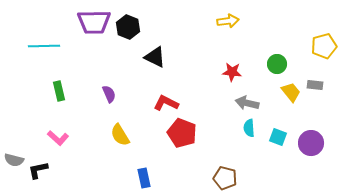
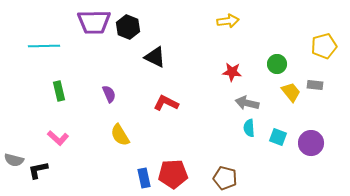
red pentagon: moved 9 px left, 41 px down; rotated 24 degrees counterclockwise
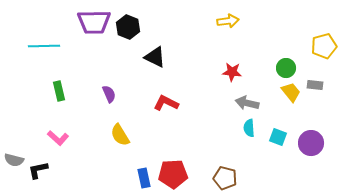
green circle: moved 9 px right, 4 px down
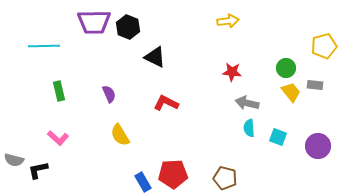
purple circle: moved 7 px right, 3 px down
blue rectangle: moved 1 px left, 4 px down; rotated 18 degrees counterclockwise
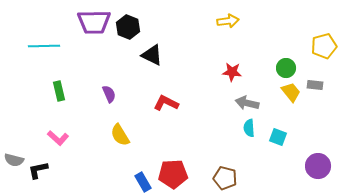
black triangle: moved 3 px left, 2 px up
purple circle: moved 20 px down
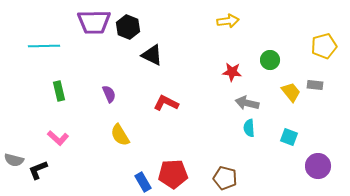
green circle: moved 16 px left, 8 px up
cyan square: moved 11 px right
black L-shape: rotated 10 degrees counterclockwise
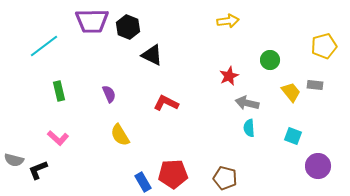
purple trapezoid: moved 2 px left, 1 px up
cyan line: rotated 36 degrees counterclockwise
red star: moved 3 px left, 4 px down; rotated 30 degrees counterclockwise
cyan square: moved 4 px right, 1 px up
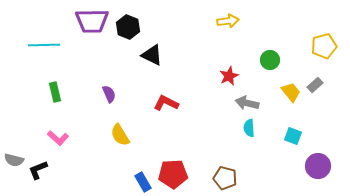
cyan line: moved 1 px up; rotated 36 degrees clockwise
gray rectangle: rotated 49 degrees counterclockwise
green rectangle: moved 4 px left, 1 px down
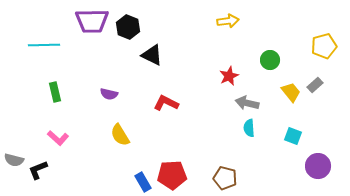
purple semicircle: rotated 126 degrees clockwise
red pentagon: moved 1 px left, 1 px down
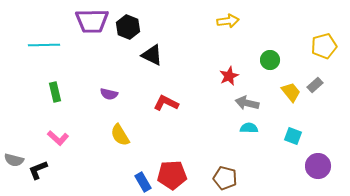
cyan semicircle: rotated 96 degrees clockwise
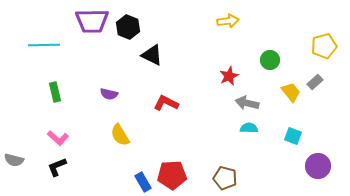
gray rectangle: moved 3 px up
black L-shape: moved 19 px right, 3 px up
